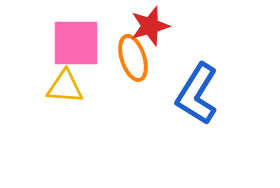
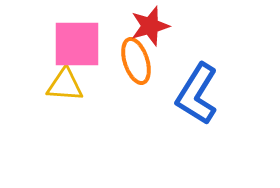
pink square: moved 1 px right, 1 px down
orange ellipse: moved 3 px right, 3 px down
yellow triangle: moved 2 px up
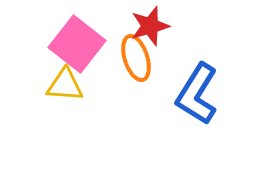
pink square: rotated 38 degrees clockwise
orange ellipse: moved 3 px up
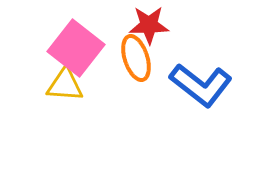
red star: moved 1 px left, 1 px up; rotated 15 degrees clockwise
pink square: moved 1 px left, 4 px down
blue L-shape: moved 4 px right, 9 px up; rotated 84 degrees counterclockwise
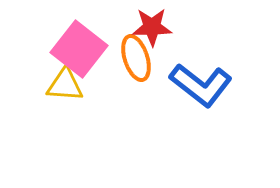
red star: moved 3 px right, 2 px down
pink square: moved 3 px right, 1 px down
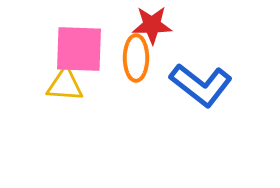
red star: moved 2 px up
pink square: rotated 36 degrees counterclockwise
orange ellipse: rotated 18 degrees clockwise
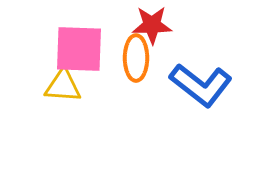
yellow triangle: moved 2 px left, 1 px down
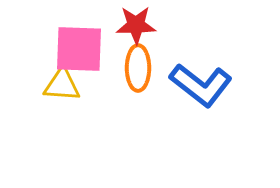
red star: moved 16 px left
orange ellipse: moved 2 px right, 10 px down
yellow triangle: moved 1 px left, 1 px up
